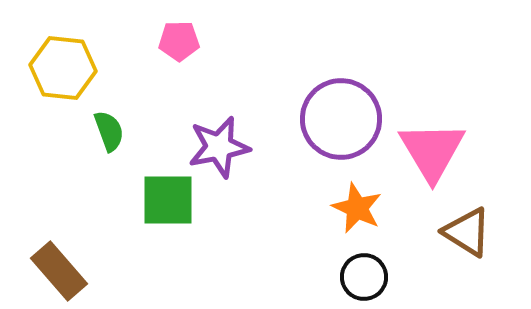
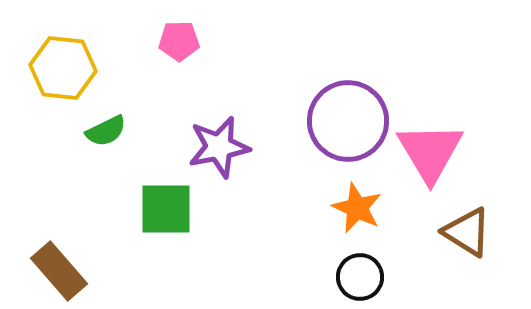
purple circle: moved 7 px right, 2 px down
green semicircle: moved 3 px left; rotated 84 degrees clockwise
pink triangle: moved 2 px left, 1 px down
green square: moved 2 px left, 9 px down
black circle: moved 4 px left
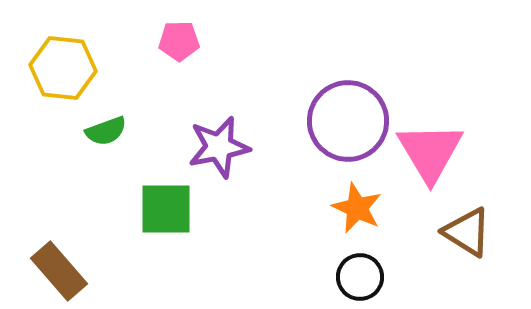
green semicircle: rotated 6 degrees clockwise
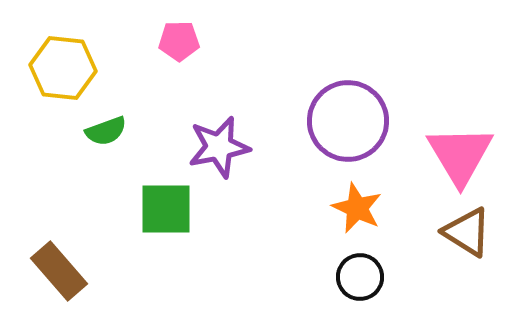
pink triangle: moved 30 px right, 3 px down
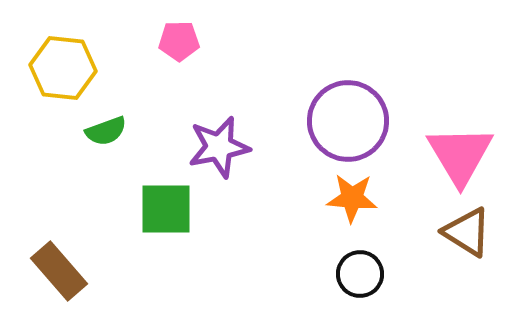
orange star: moved 5 px left, 10 px up; rotated 21 degrees counterclockwise
black circle: moved 3 px up
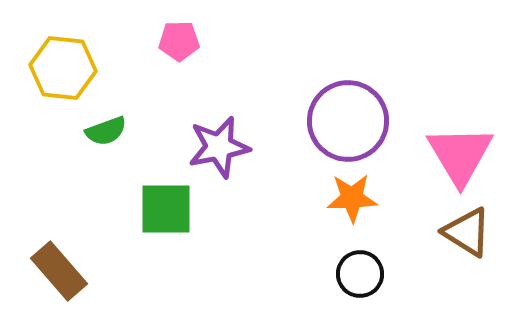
orange star: rotated 6 degrees counterclockwise
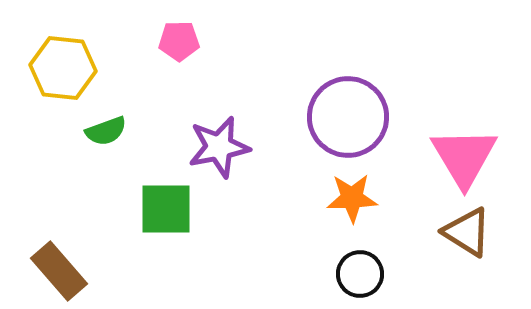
purple circle: moved 4 px up
pink triangle: moved 4 px right, 2 px down
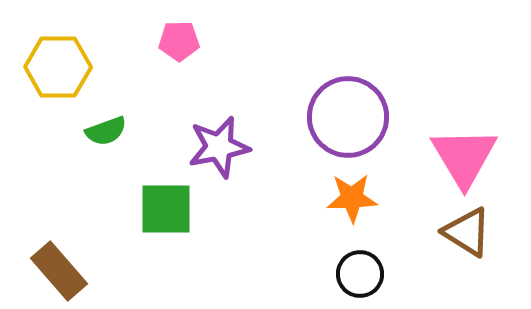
yellow hexagon: moved 5 px left, 1 px up; rotated 6 degrees counterclockwise
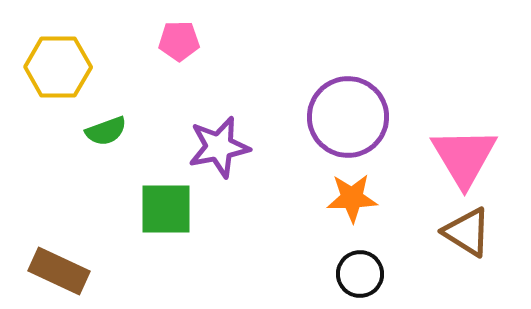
brown rectangle: rotated 24 degrees counterclockwise
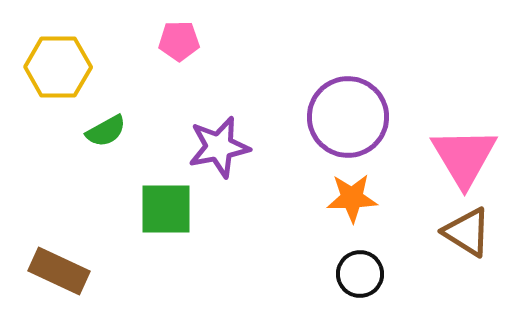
green semicircle: rotated 9 degrees counterclockwise
